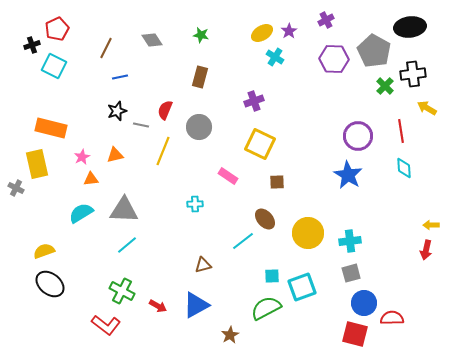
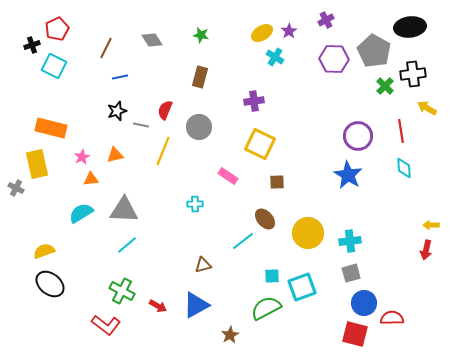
purple cross at (254, 101): rotated 12 degrees clockwise
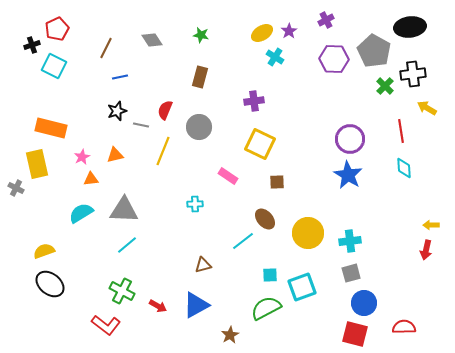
purple circle at (358, 136): moved 8 px left, 3 px down
cyan square at (272, 276): moved 2 px left, 1 px up
red semicircle at (392, 318): moved 12 px right, 9 px down
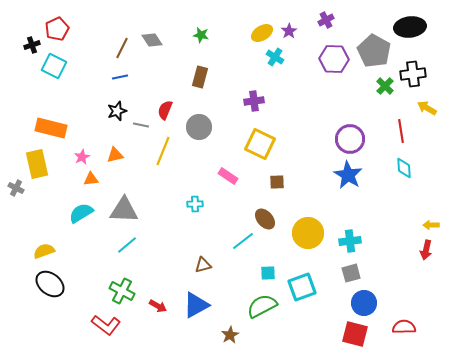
brown line at (106, 48): moved 16 px right
cyan square at (270, 275): moved 2 px left, 2 px up
green semicircle at (266, 308): moved 4 px left, 2 px up
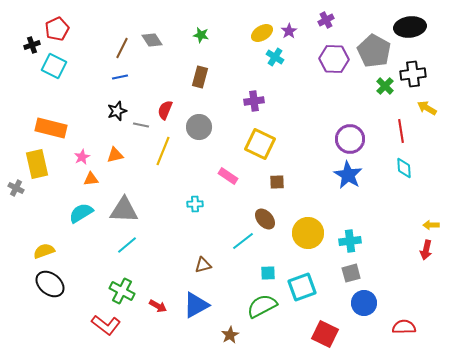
red square at (355, 334): moved 30 px left; rotated 12 degrees clockwise
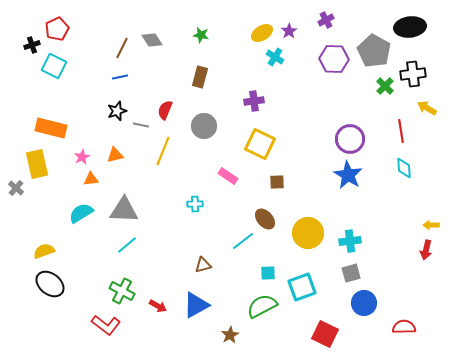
gray circle at (199, 127): moved 5 px right, 1 px up
gray cross at (16, 188): rotated 14 degrees clockwise
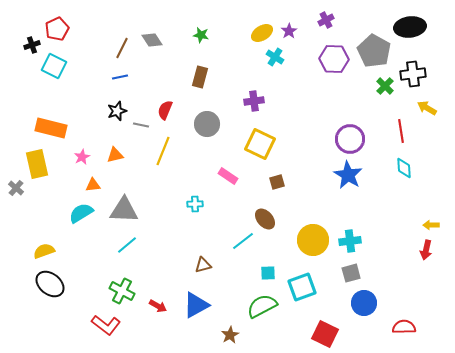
gray circle at (204, 126): moved 3 px right, 2 px up
orange triangle at (91, 179): moved 2 px right, 6 px down
brown square at (277, 182): rotated 14 degrees counterclockwise
yellow circle at (308, 233): moved 5 px right, 7 px down
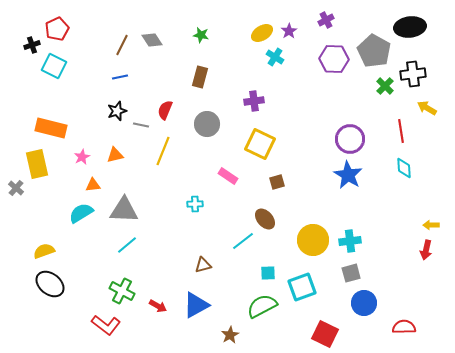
brown line at (122, 48): moved 3 px up
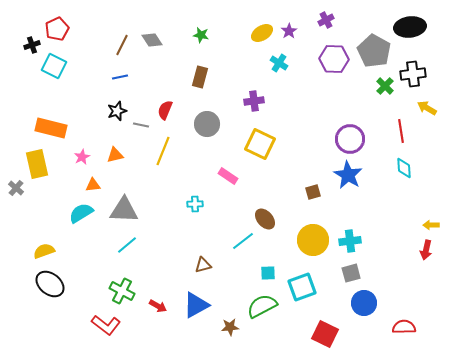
cyan cross at (275, 57): moved 4 px right, 6 px down
brown square at (277, 182): moved 36 px right, 10 px down
brown star at (230, 335): moved 8 px up; rotated 24 degrees clockwise
